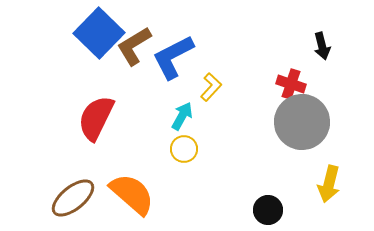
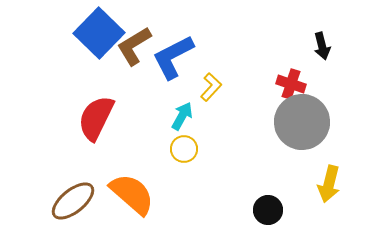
brown ellipse: moved 3 px down
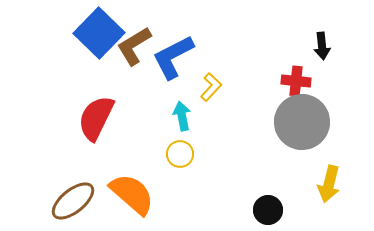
black arrow: rotated 8 degrees clockwise
red cross: moved 5 px right, 3 px up; rotated 12 degrees counterclockwise
cyan arrow: rotated 40 degrees counterclockwise
yellow circle: moved 4 px left, 5 px down
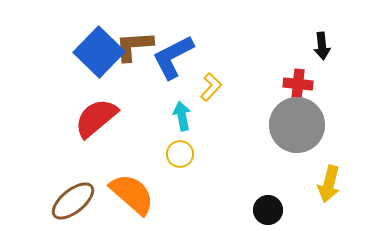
blue square: moved 19 px down
brown L-shape: rotated 27 degrees clockwise
red cross: moved 2 px right, 3 px down
red semicircle: rotated 24 degrees clockwise
gray circle: moved 5 px left, 3 px down
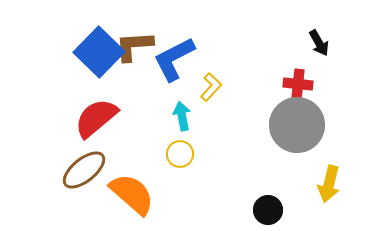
black arrow: moved 3 px left, 3 px up; rotated 24 degrees counterclockwise
blue L-shape: moved 1 px right, 2 px down
brown ellipse: moved 11 px right, 31 px up
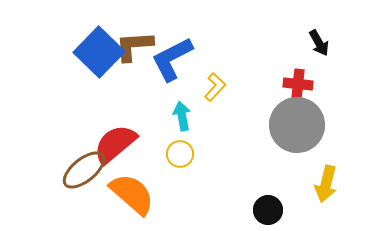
blue L-shape: moved 2 px left
yellow L-shape: moved 4 px right
red semicircle: moved 19 px right, 26 px down
yellow arrow: moved 3 px left
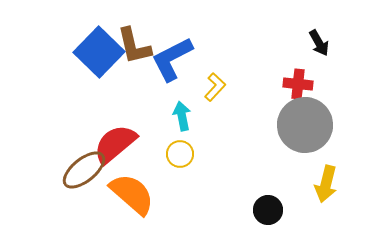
brown L-shape: rotated 99 degrees counterclockwise
gray circle: moved 8 px right
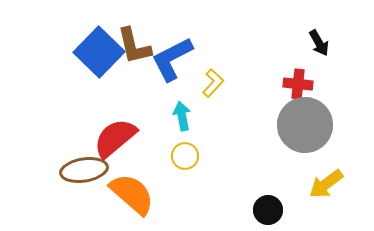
yellow L-shape: moved 2 px left, 4 px up
red semicircle: moved 6 px up
yellow circle: moved 5 px right, 2 px down
brown ellipse: rotated 30 degrees clockwise
yellow arrow: rotated 39 degrees clockwise
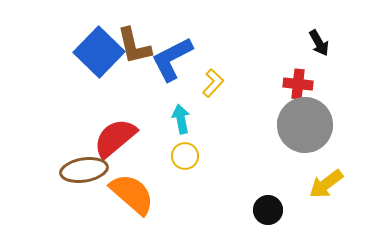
cyan arrow: moved 1 px left, 3 px down
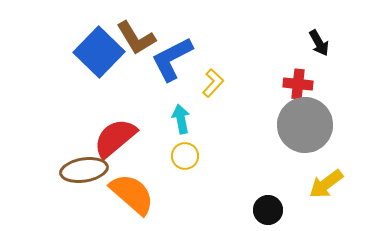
brown L-shape: moved 2 px right, 8 px up; rotated 18 degrees counterclockwise
